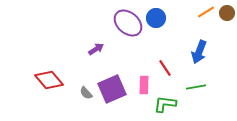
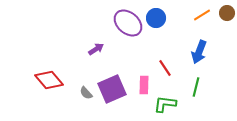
orange line: moved 4 px left, 3 px down
green line: rotated 66 degrees counterclockwise
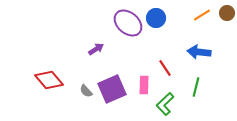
blue arrow: rotated 75 degrees clockwise
gray semicircle: moved 2 px up
green L-shape: rotated 50 degrees counterclockwise
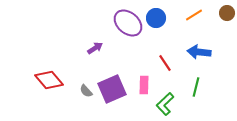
orange line: moved 8 px left
purple arrow: moved 1 px left, 1 px up
red line: moved 5 px up
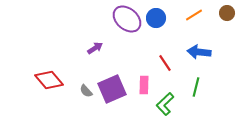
purple ellipse: moved 1 px left, 4 px up
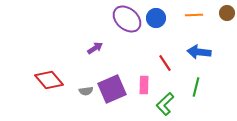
orange line: rotated 30 degrees clockwise
gray semicircle: rotated 56 degrees counterclockwise
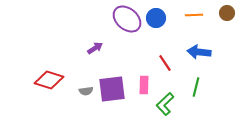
red diamond: rotated 32 degrees counterclockwise
purple square: rotated 16 degrees clockwise
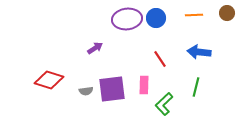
purple ellipse: rotated 48 degrees counterclockwise
red line: moved 5 px left, 4 px up
green L-shape: moved 1 px left
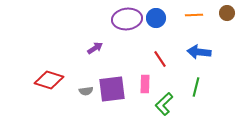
pink rectangle: moved 1 px right, 1 px up
